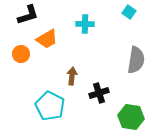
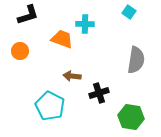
orange trapezoid: moved 15 px right; rotated 130 degrees counterclockwise
orange circle: moved 1 px left, 3 px up
brown arrow: rotated 90 degrees counterclockwise
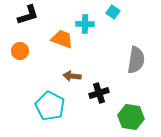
cyan square: moved 16 px left
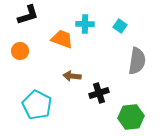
cyan square: moved 7 px right, 14 px down
gray semicircle: moved 1 px right, 1 px down
cyan pentagon: moved 13 px left, 1 px up
green hexagon: rotated 15 degrees counterclockwise
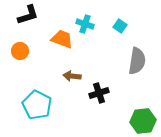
cyan cross: rotated 18 degrees clockwise
green hexagon: moved 12 px right, 4 px down
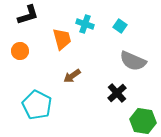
orange trapezoid: rotated 55 degrees clockwise
gray semicircle: moved 4 px left; rotated 104 degrees clockwise
brown arrow: rotated 42 degrees counterclockwise
black cross: moved 18 px right; rotated 24 degrees counterclockwise
green hexagon: rotated 15 degrees clockwise
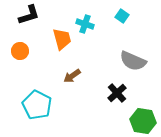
black L-shape: moved 1 px right
cyan square: moved 2 px right, 10 px up
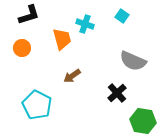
orange circle: moved 2 px right, 3 px up
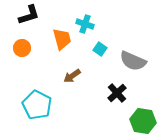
cyan square: moved 22 px left, 33 px down
